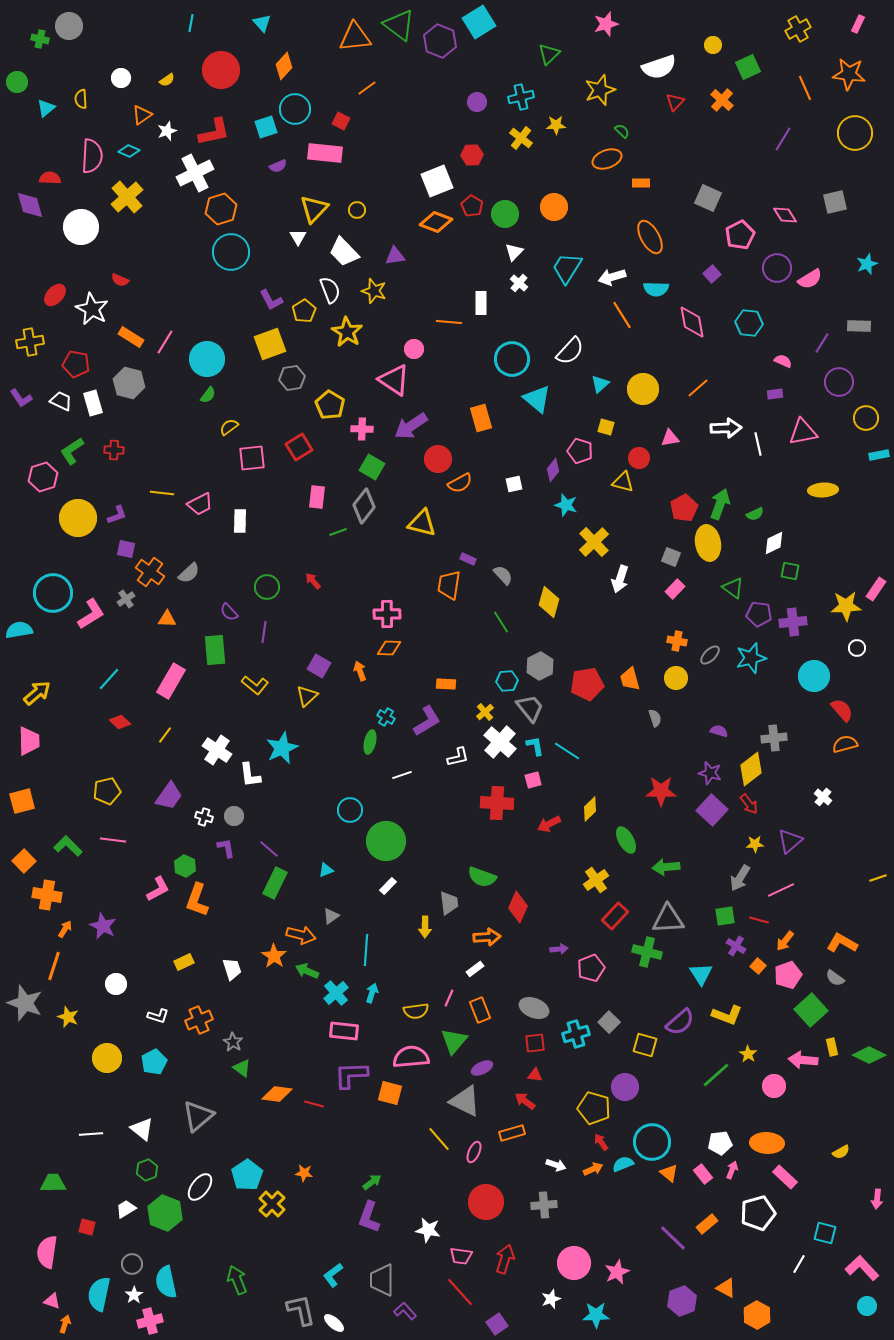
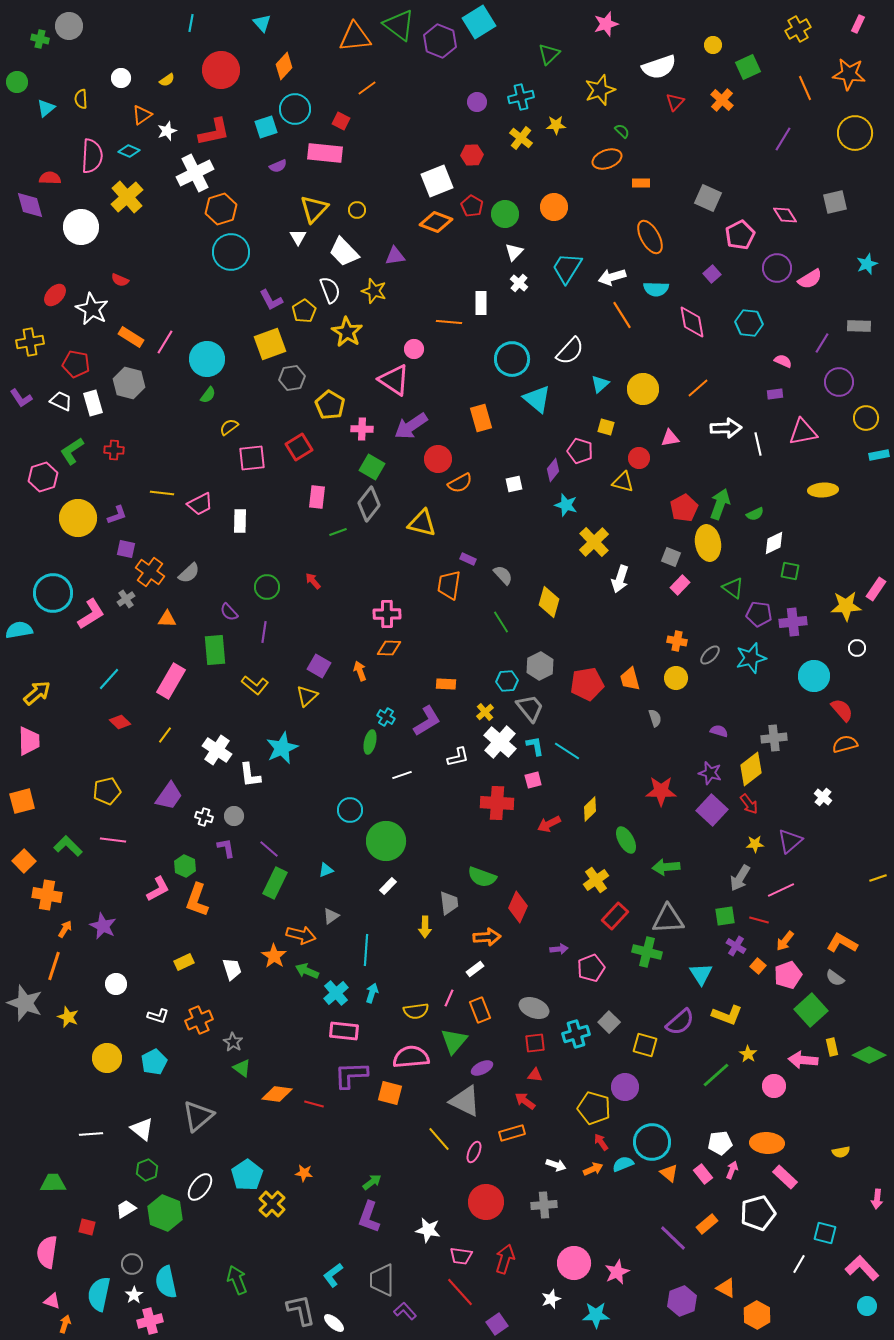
gray diamond at (364, 506): moved 5 px right, 2 px up
pink rectangle at (675, 589): moved 5 px right, 4 px up
yellow semicircle at (841, 1152): rotated 18 degrees clockwise
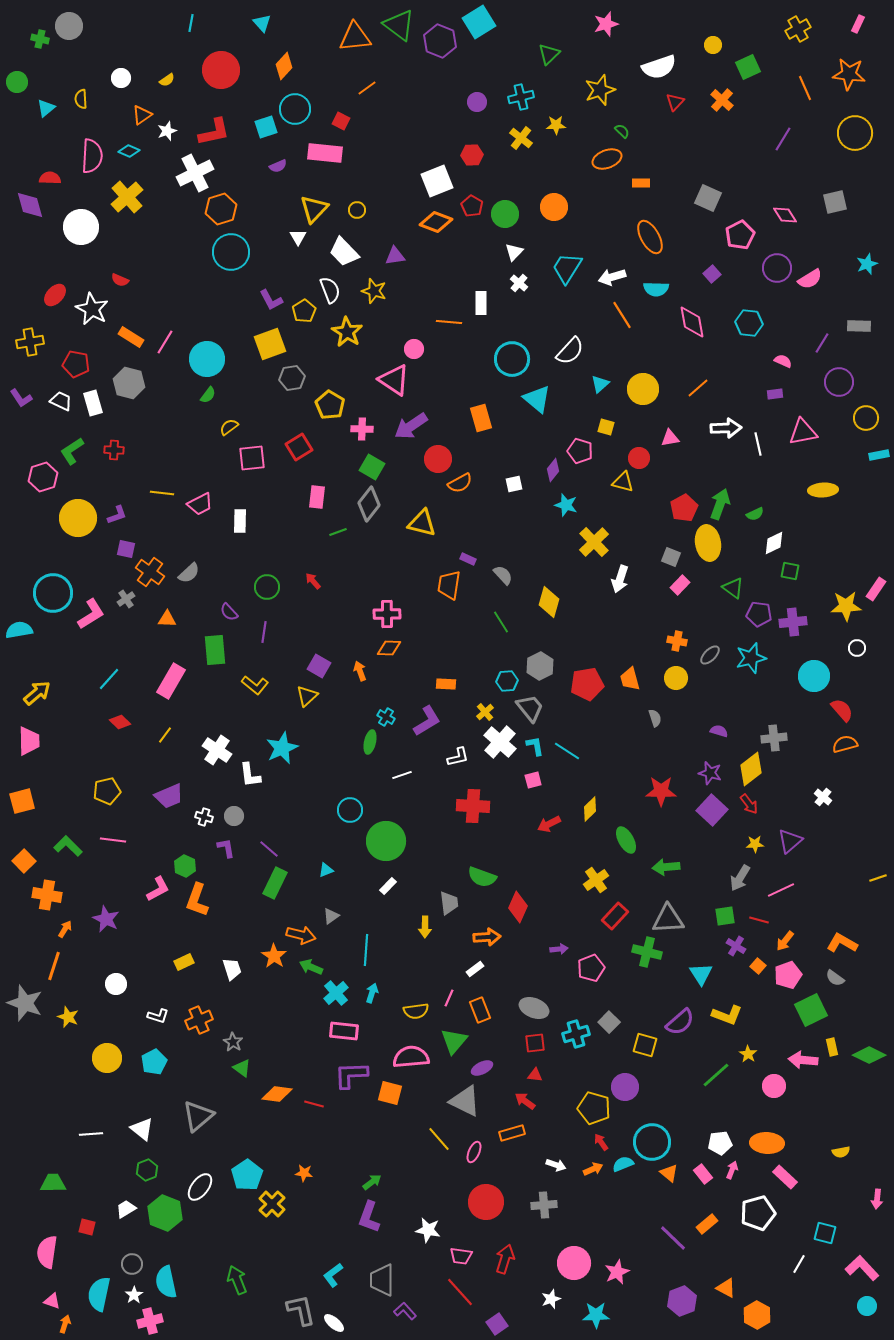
purple trapezoid at (169, 796): rotated 32 degrees clockwise
red cross at (497, 803): moved 24 px left, 3 px down
purple star at (103, 926): moved 3 px right, 7 px up
green arrow at (307, 971): moved 4 px right, 4 px up
green square at (811, 1010): rotated 16 degrees clockwise
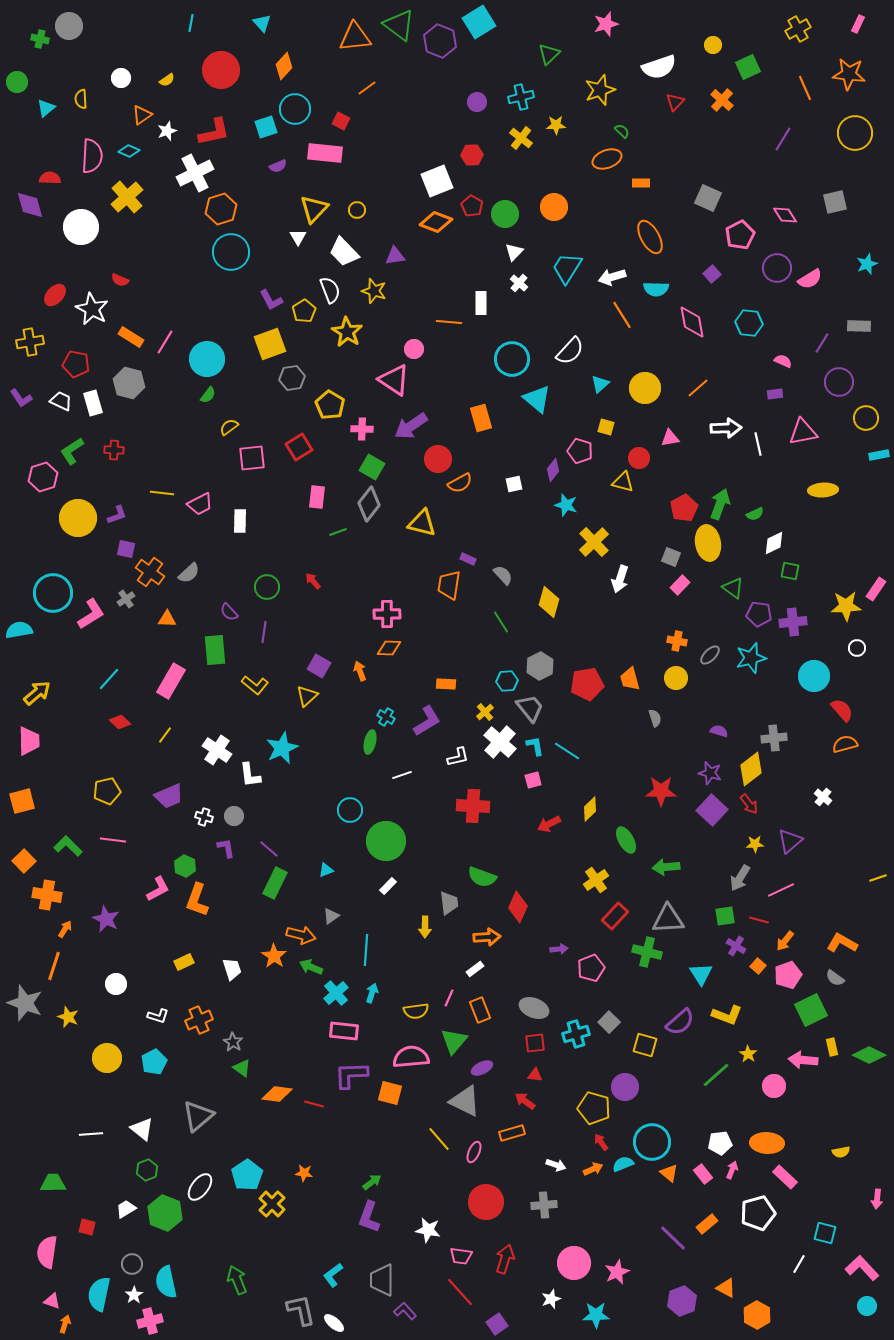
yellow circle at (643, 389): moved 2 px right, 1 px up
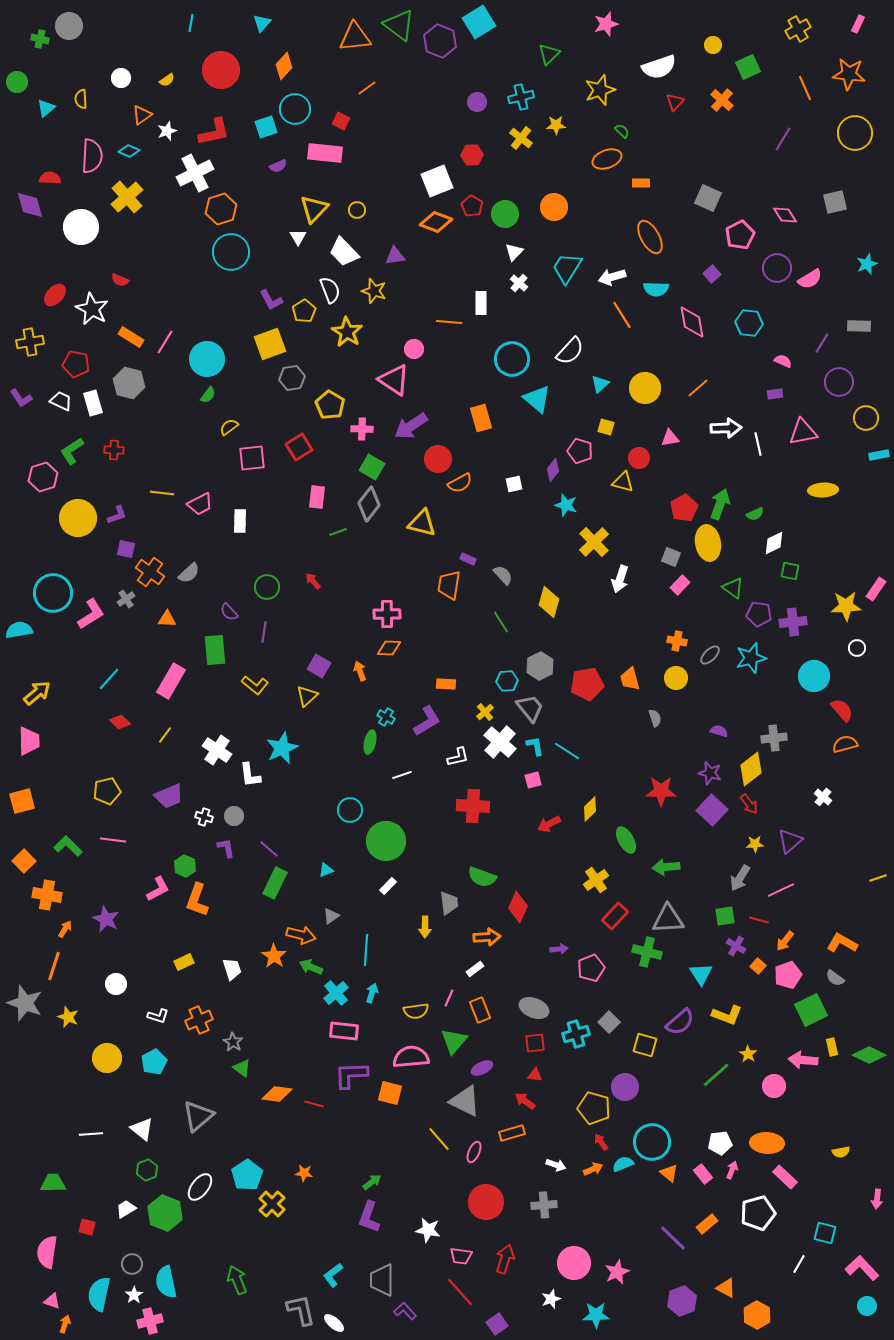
cyan triangle at (262, 23): rotated 24 degrees clockwise
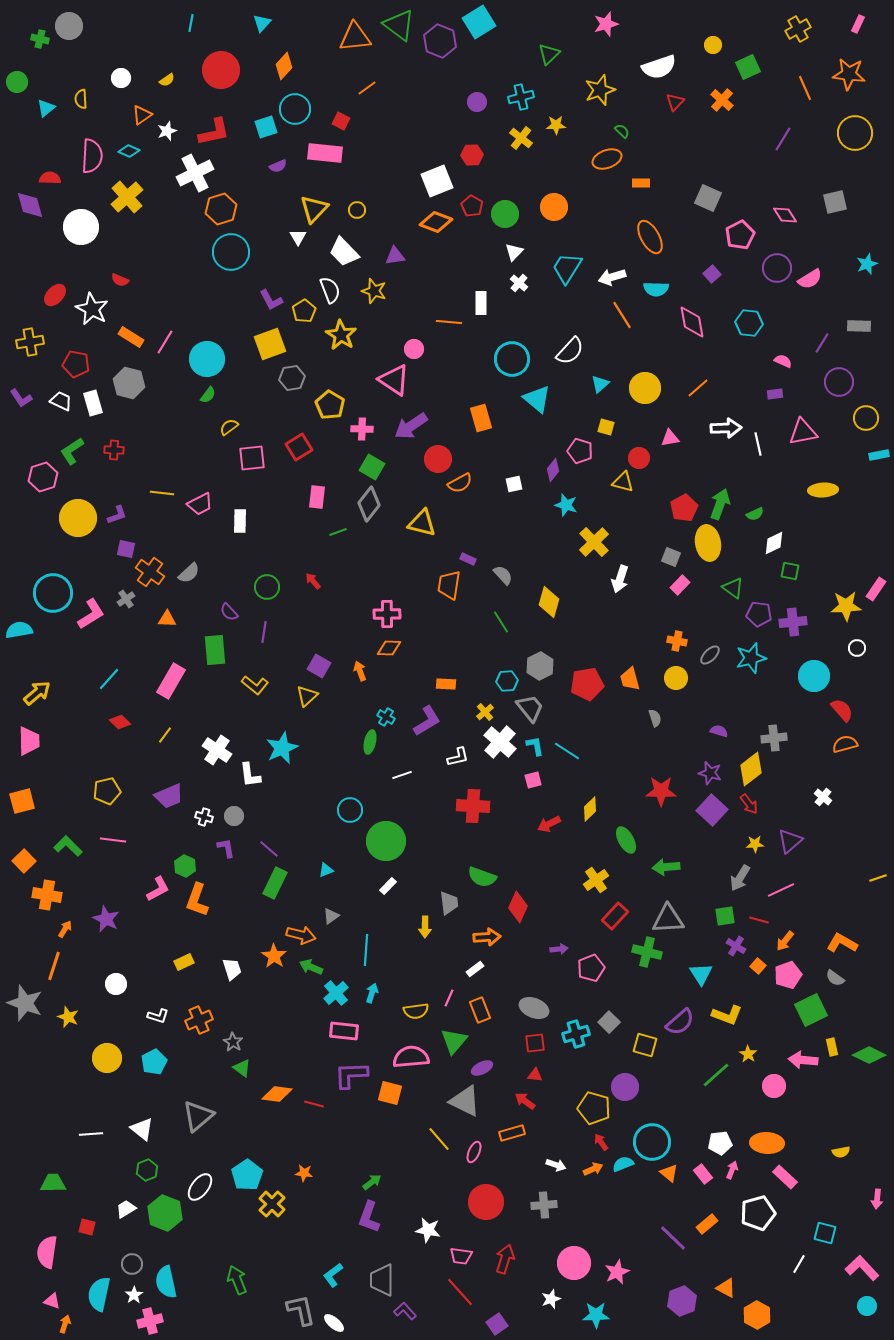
yellow star at (347, 332): moved 6 px left, 3 px down
